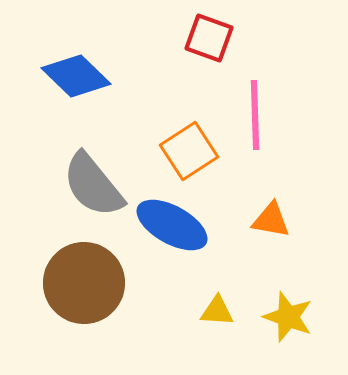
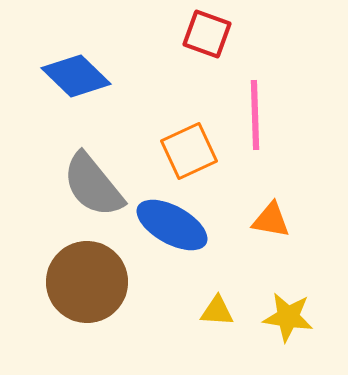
red square: moved 2 px left, 4 px up
orange square: rotated 8 degrees clockwise
brown circle: moved 3 px right, 1 px up
yellow star: rotated 12 degrees counterclockwise
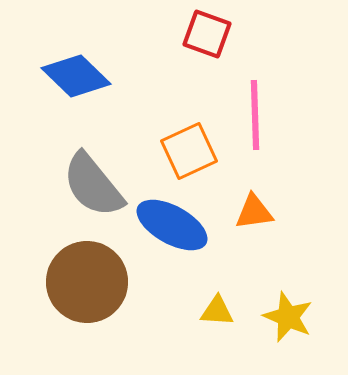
orange triangle: moved 17 px left, 8 px up; rotated 18 degrees counterclockwise
yellow star: rotated 15 degrees clockwise
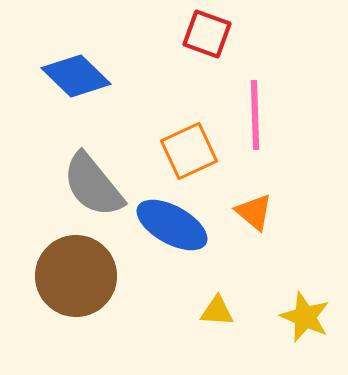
orange triangle: rotated 48 degrees clockwise
brown circle: moved 11 px left, 6 px up
yellow star: moved 17 px right
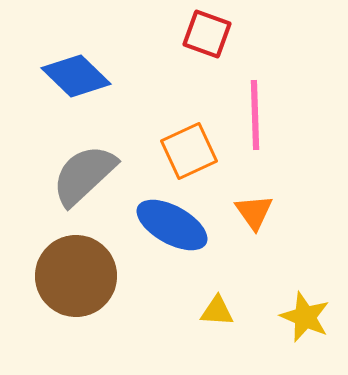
gray semicircle: moved 9 px left, 10 px up; rotated 86 degrees clockwise
orange triangle: rotated 15 degrees clockwise
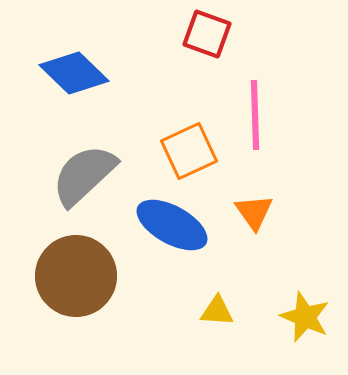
blue diamond: moved 2 px left, 3 px up
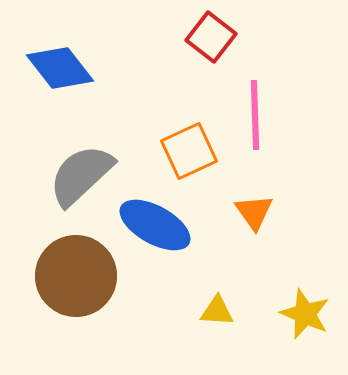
red square: moved 4 px right, 3 px down; rotated 18 degrees clockwise
blue diamond: moved 14 px left, 5 px up; rotated 8 degrees clockwise
gray semicircle: moved 3 px left
blue ellipse: moved 17 px left
yellow star: moved 3 px up
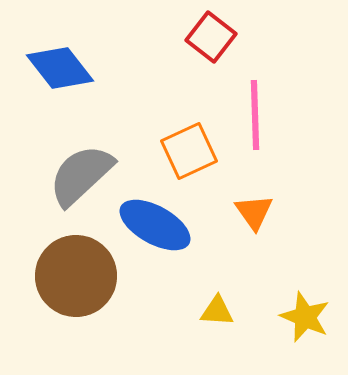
yellow star: moved 3 px down
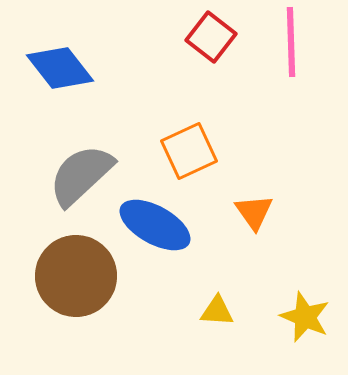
pink line: moved 36 px right, 73 px up
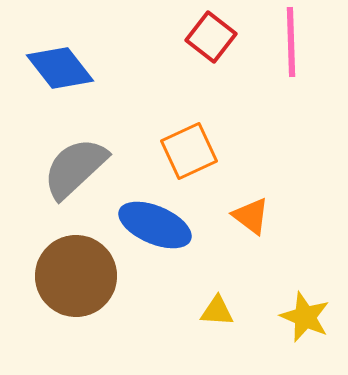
gray semicircle: moved 6 px left, 7 px up
orange triangle: moved 3 px left, 4 px down; rotated 18 degrees counterclockwise
blue ellipse: rotated 6 degrees counterclockwise
